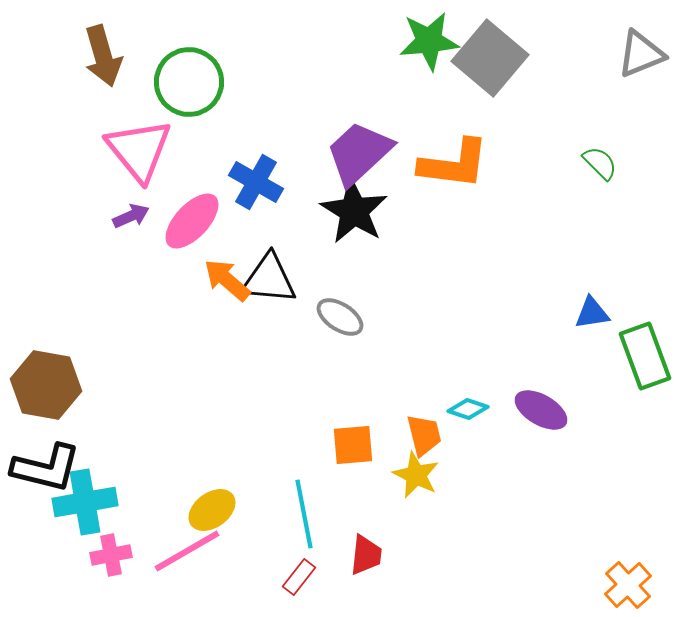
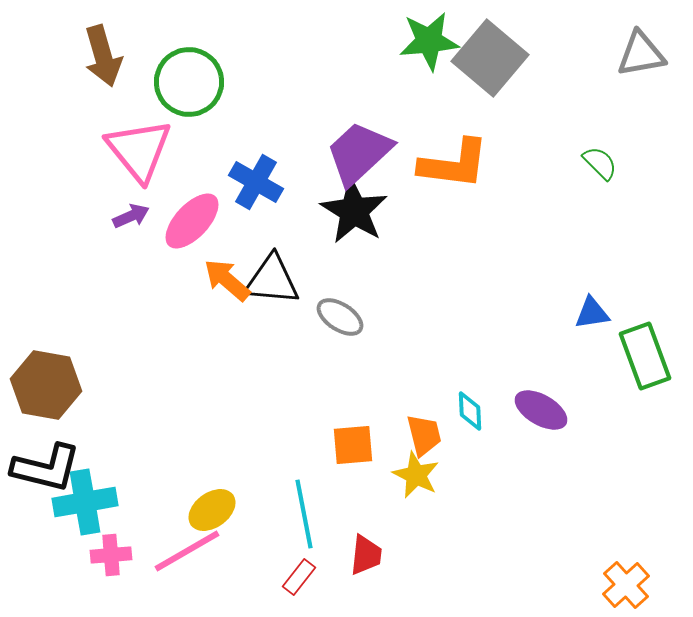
gray triangle: rotated 12 degrees clockwise
black triangle: moved 3 px right, 1 px down
cyan diamond: moved 2 px right, 2 px down; rotated 69 degrees clockwise
pink cross: rotated 6 degrees clockwise
orange cross: moved 2 px left
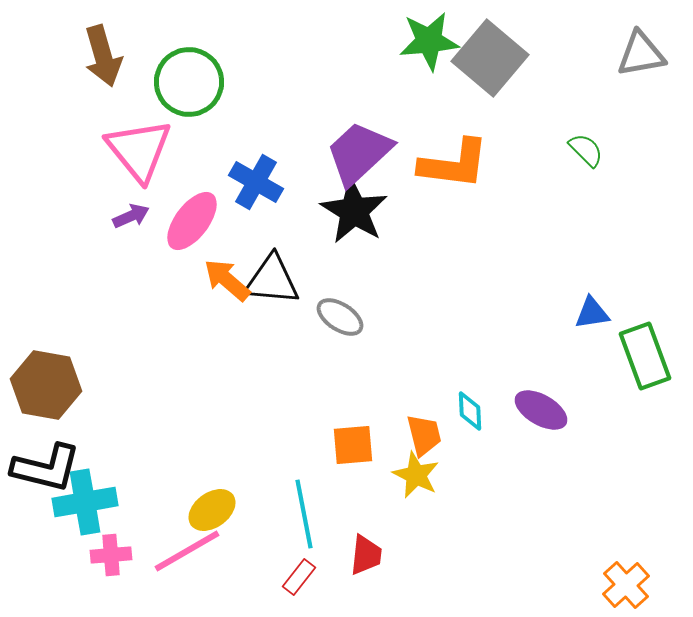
green semicircle: moved 14 px left, 13 px up
pink ellipse: rotated 6 degrees counterclockwise
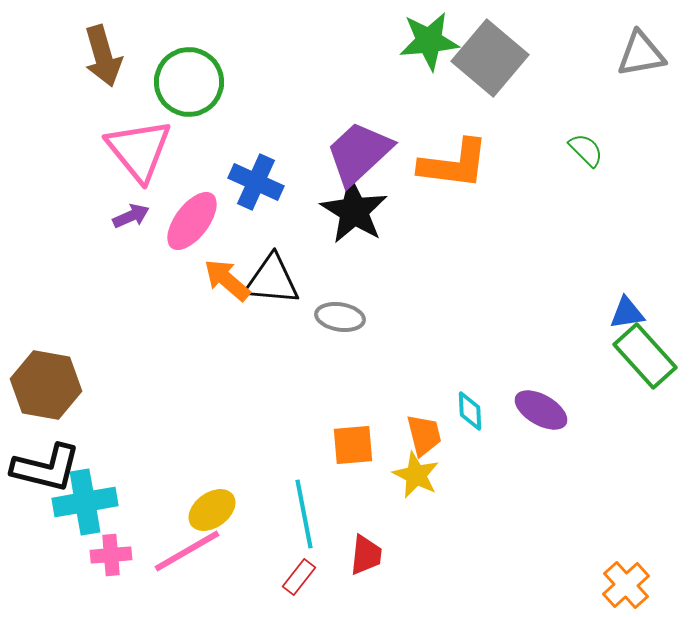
blue cross: rotated 6 degrees counterclockwise
blue triangle: moved 35 px right
gray ellipse: rotated 24 degrees counterclockwise
green rectangle: rotated 22 degrees counterclockwise
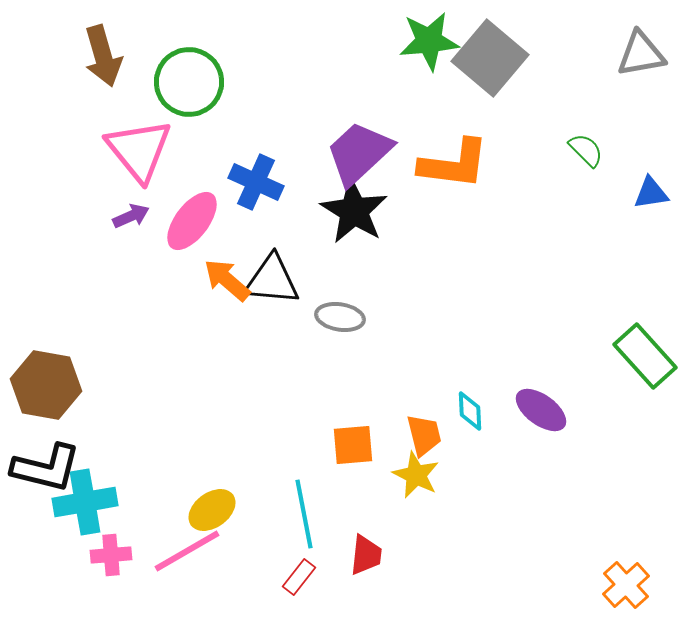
blue triangle: moved 24 px right, 120 px up
purple ellipse: rotated 6 degrees clockwise
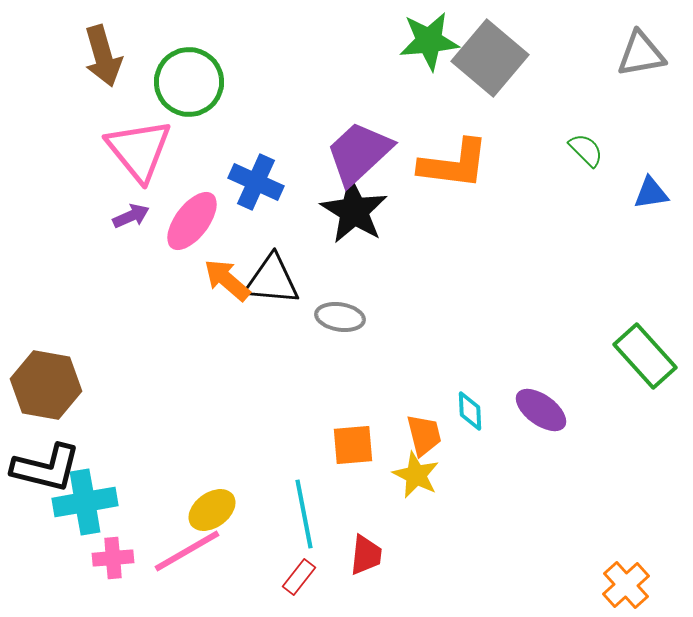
pink cross: moved 2 px right, 3 px down
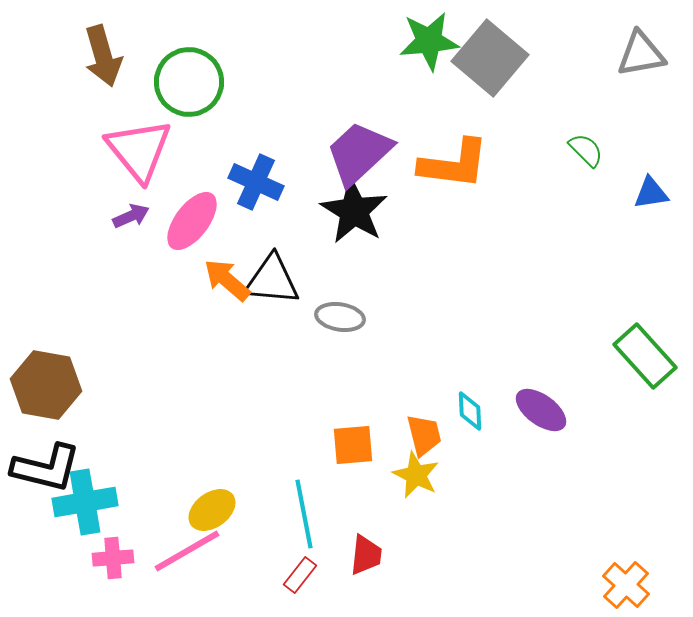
red rectangle: moved 1 px right, 2 px up
orange cross: rotated 6 degrees counterclockwise
